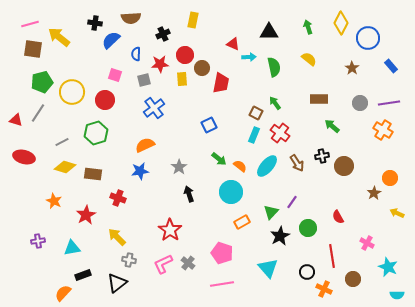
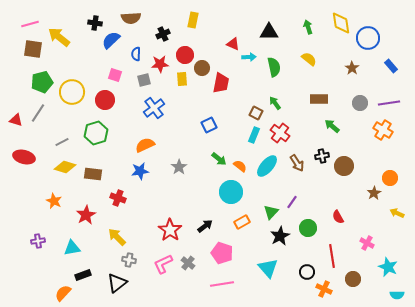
yellow diamond at (341, 23): rotated 35 degrees counterclockwise
black arrow at (189, 194): moved 16 px right, 32 px down; rotated 70 degrees clockwise
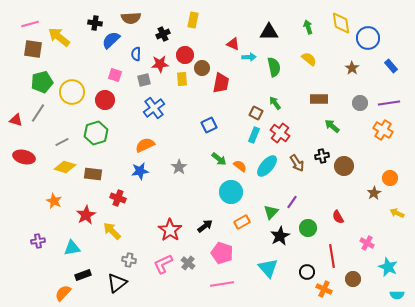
yellow arrow at (117, 237): moved 5 px left, 6 px up
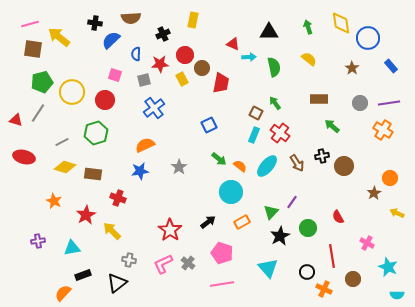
yellow rectangle at (182, 79): rotated 24 degrees counterclockwise
black arrow at (205, 226): moved 3 px right, 4 px up
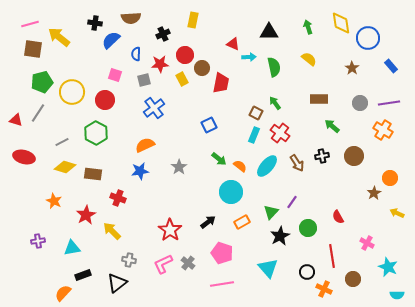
green hexagon at (96, 133): rotated 15 degrees counterclockwise
brown circle at (344, 166): moved 10 px right, 10 px up
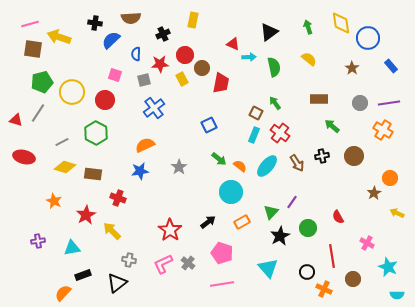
black triangle at (269, 32): rotated 36 degrees counterclockwise
yellow arrow at (59, 37): rotated 20 degrees counterclockwise
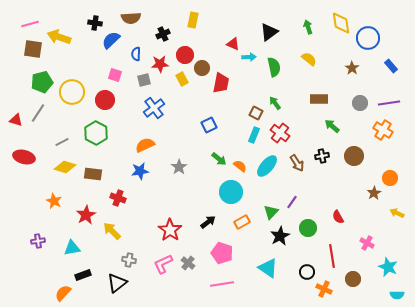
cyan triangle at (268, 268): rotated 15 degrees counterclockwise
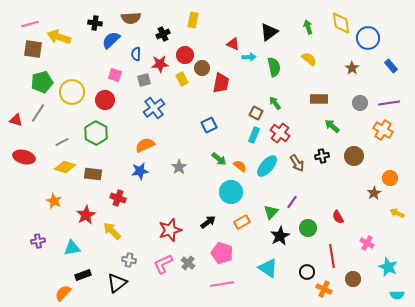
red star at (170, 230): rotated 20 degrees clockwise
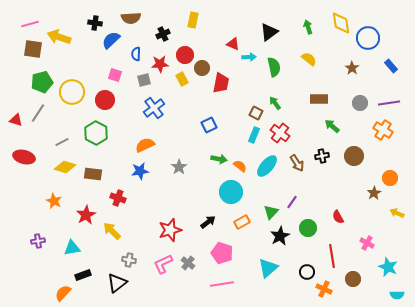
green arrow at (219, 159): rotated 28 degrees counterclockwise
cyan triangle at (268, 268): rotated 45 degrees clockwise
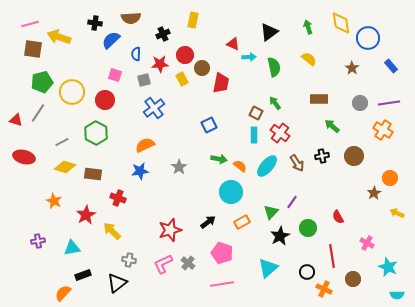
cyan rectangle at (254, 135): rotated 21 degrees counterclockwise
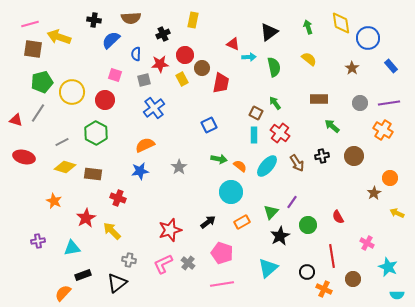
black cross at (95, 23): moved 1 px left, 3 px up
red star at (86, 215): moved 3 px down
green circle at (308, 228): moved 3 px up
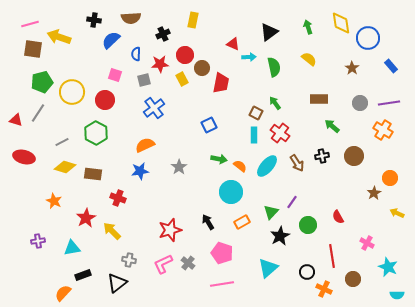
black arrow at (208, 222): rotated 84 degrees counterclockwise
